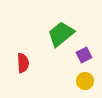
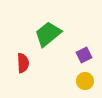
green trapezoid: moved 13 px left
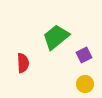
green trapezoid: moved 8 px right, 3 px down
yellow circle: moved 3 px down
